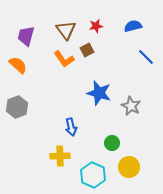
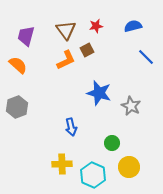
orange L-shape: moved 2 px right, 1 px down; rotated 80 degrees counterclockwise
yellow cross: moved 2 px right, 8 px down
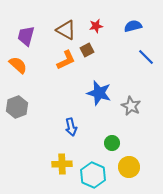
brown triangle: rotated 25 degrees counterclockwise
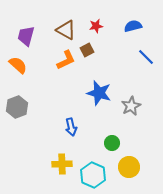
gray star: rotated 18 degrees clockwise
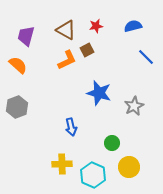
orange L-shape: moved 1 px right
gray star: moved 3 px right
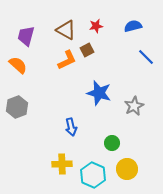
yellow circle: moved 2 px left, 2 px down
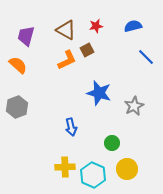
yellow cross: moved 3 px right, 3 px down
